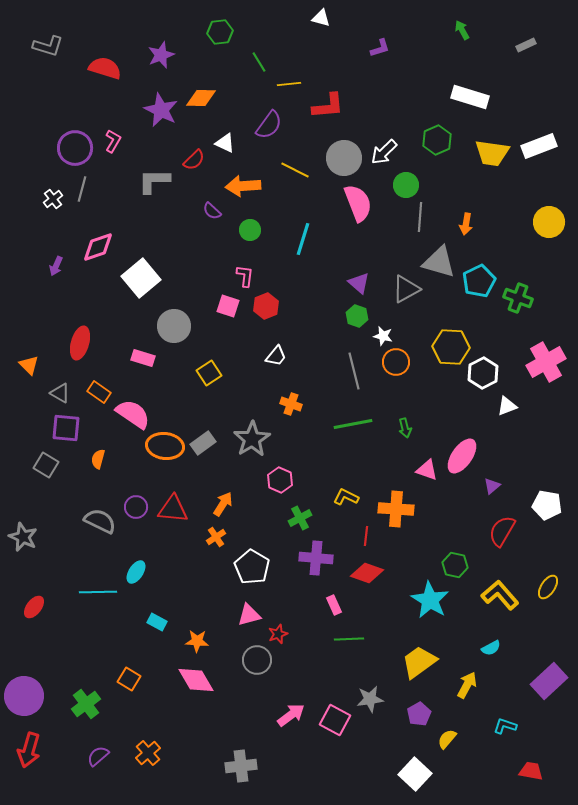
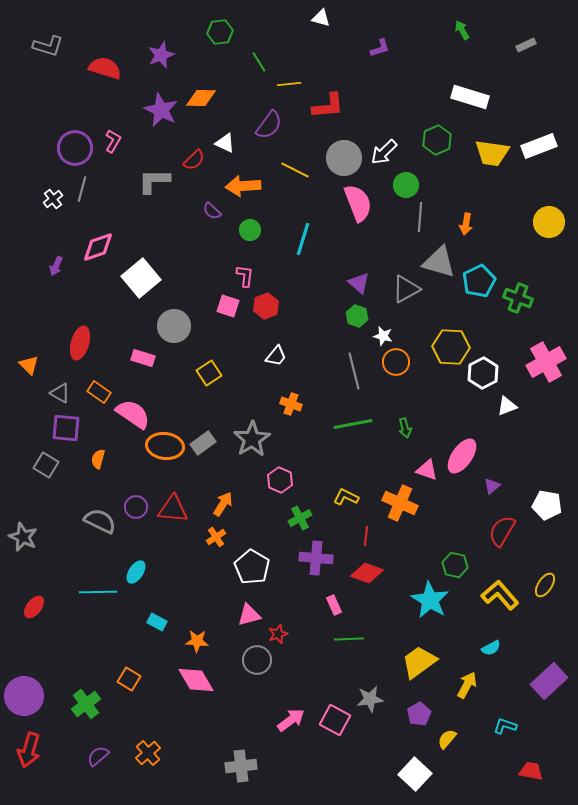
orange cross at (396, 509): moved 4 px right, 6 px up; rotated 20 degrees clockwise
yellow ellipse at (548, 587): moved 3 px left, 2 px up
pink arrow at (291, 715): moved 5 px down
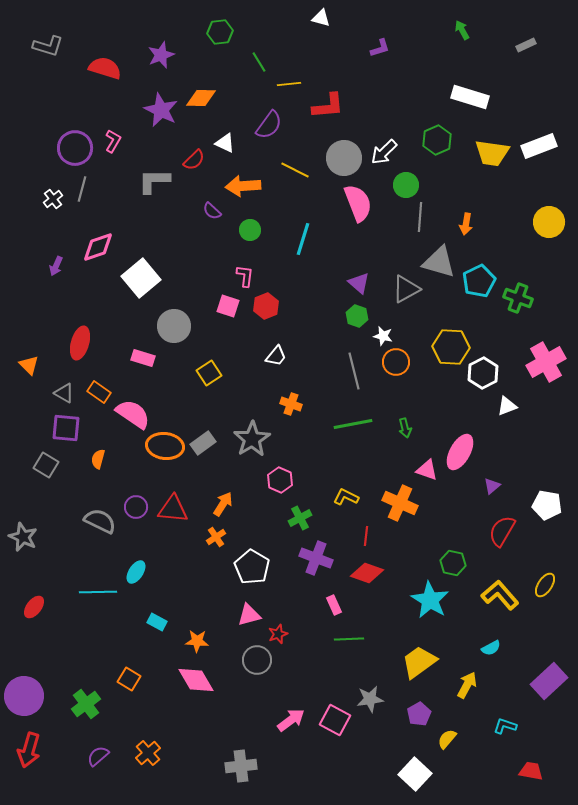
gray triangle at (60, 393): moved 4 px right
pink ellipse at (462, 456): moved 2 px left, 4 px up; rotated 6 degrees counterclockwise
purple cross at (316, 558): rotated 16 degrees clockwise
green hexagon at (455, 565): moved 2 px left, 2 px up
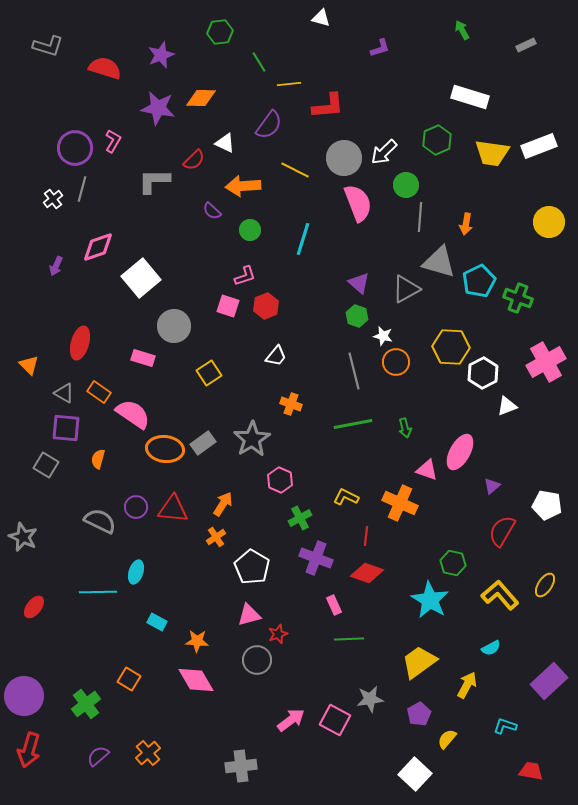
purple star at (161, 110): moved 3 px left, 2 px up; rotated 16 degrees counterclockwise
pink L-shape at (245, 276): rotated 65 degrees clockwise
orange ellipse at (165, 446): moved 3 px down
cyan ellipse at (136, 572): rotated 15 degrees counterclockwise
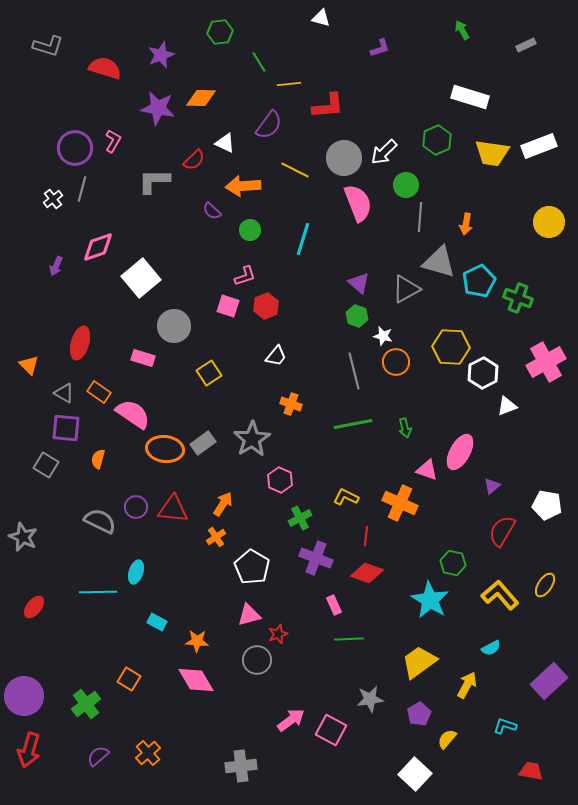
pink square at (335, 720): moved 4 px left, 10 px down
